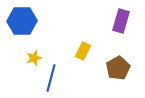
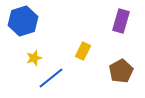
blue hexagon: moved 1 px right; rotated 16 degrees counterclockwise
brown pentagon: moved 3 px right, 3 px down
blue line: rotated 36 degrees clockwise
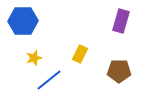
blue hexagon: rotated 16 degrees clockwise
yellow rectangle: moved 3 px left, 3 px down
brown pentagon: moved 2 px left; rotated 30 degrees clockwise
blue line: moved 2 px left, 2 px down
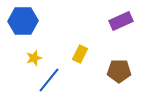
purple rectangle: rotated 50 degrees clockwise
blue line: rotated 12 degrees counterclockwise
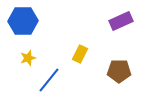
yellow star: moved 6 px left
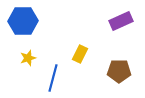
blue line: moved 4 px right, 2 px up; rotated 24 degrees counterclockwise
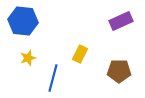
blue hexagon: rotated 8 degrees clockwise
